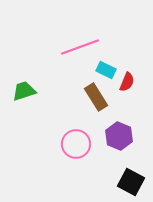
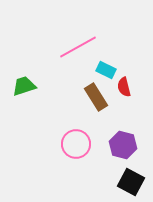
pink line: moved 2 px left; rotated 9 degrees counterclockwise
red semicircle: moved 3 px left, 5 px down; rotated 144 degrees clockwise
green trapezoid: moved 5 px up
purple hexagon: moved 4 px right, 9 px down; rotated 8 degrees counterclockwise
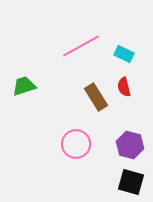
pink line: moved 3 px right, 1 px up
cyan rectangle: moved 18 px right, 16 px up
purple hexagon: moved 7 px right
black square: rotated 12 degrees counterclockwise
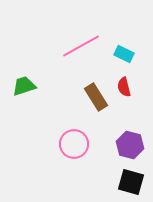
pink circle: moved 2 px left
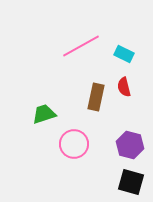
green trapezoid: moved 20 px right, 28 px down
brown rectangle: rotated 44 degrees clockwise
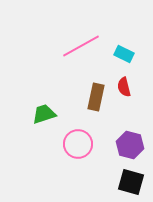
pink circle: moved 4 px right
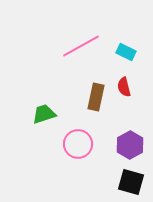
cyan rectangle: moved 2 px right, 2 px up
purple hexagon: rotated 16 degrees clockwise
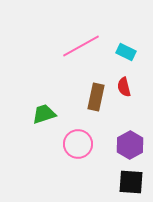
black square: rotated 12 degrees counterclockwise
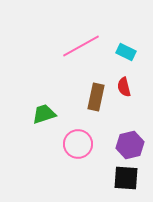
purple hexagon: rotated 16 degrees clockwise
black square: moved 5 px left, 4 px up
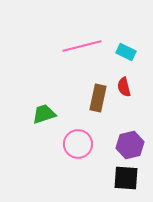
pink line: moved 1 px right; rotated 15 degrees clockwise
brown rectangle: moved 2 px right, 1 px down
